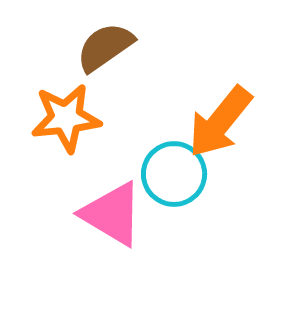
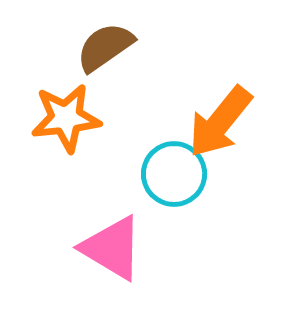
pink triangle: moved 34 px down
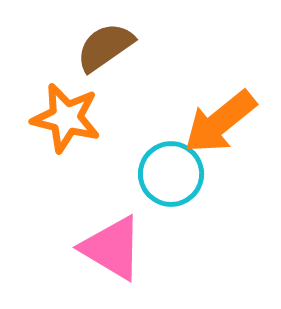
orange star: rotated 20 degrees clockwise
orange arrow: rotated 12 degrees clockwise
cyan circle: moved 3 px left
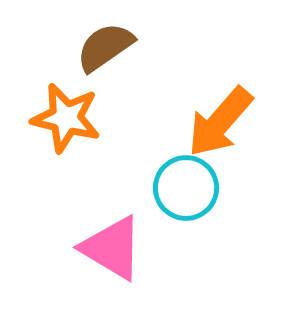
orange arrow: rotated 10 degrees counterclockwise
cyan circle: moved 15 px right, 14 px down
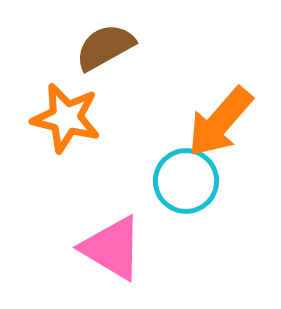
brown semicircle: rotated 6 degrees clockwise
cyan circle: moved 7 px up
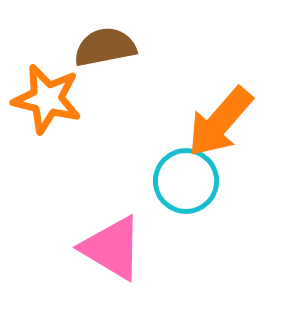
brown semicircle: rotated 18 degrees clockwise
orange star: moved 19 px left, 19 px up
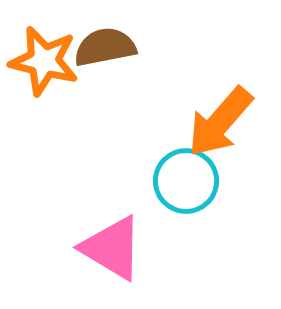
orange star: moved 3 px left, 38 px up
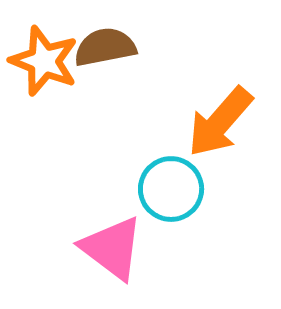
orange star: rotated 8 degrees clockwise
cyan circle: moved 15 px left, 8 px down
pink triangle: rotated 6 degrees clockwise
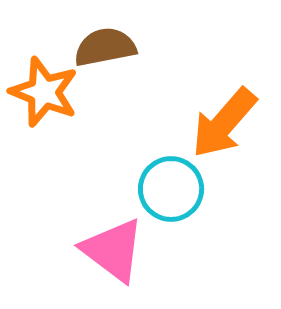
orange star: moved 31 px down
orange arrow: moved 4 px right, 1 px down
pink triangle: moved 1 px right, 2 px down
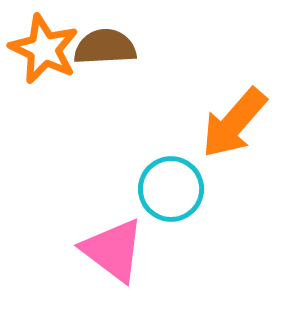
brown semicircle: rotated 8 degrees clockwise
orange star: moved 43 px up; rotated 4 degrees clockwise
orange arrow: moved 10 px right
